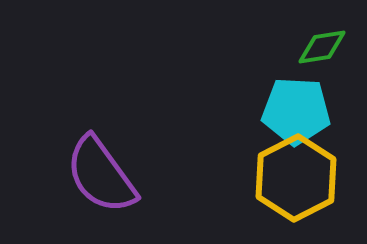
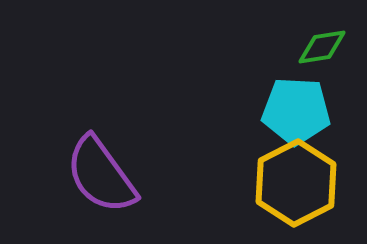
yellow hexagon: moved 5 px down
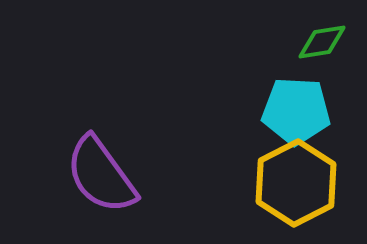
green diamond: moved 5 px up
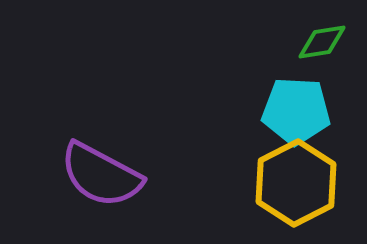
purple semicircle: rotated 26 degrees counterclockwise
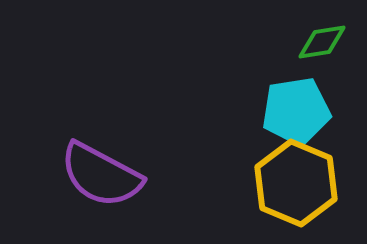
cyan pentagon: rotated 12 degrees counterclockwise
yellow hexagon: rotated 10 degrees counterclockwise
